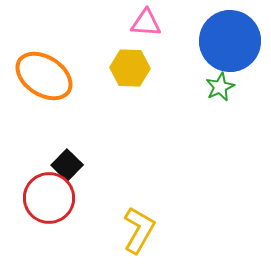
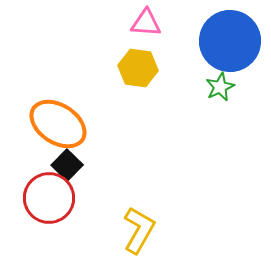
yellow hexagon: moved 8 px right; rotated 6 degrees clockwise
orange ellipse: moved 14 px right, 48 px down
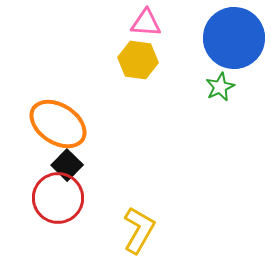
blue circle: moved 4 px right, 3 px up
yellow hexagon: moved 8 px up
red circle: moved 9 px right
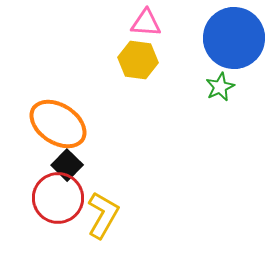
yellow L-shape: moved 36 px left, 15 px up
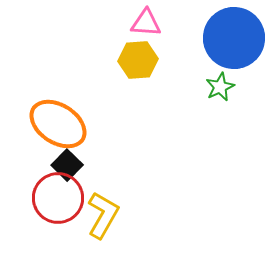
yellow hexagon: rotated 12 degrees counterclockwise
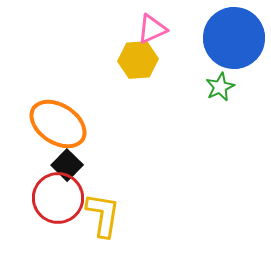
pink triangle: moved 6 px right, 6 px down; rotated 28 degrees counterclockwise
yellow L-shape: rotated 21 degrees counterclockwise
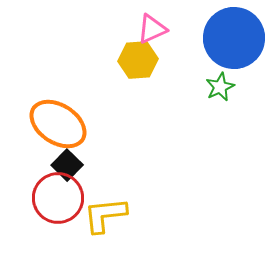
yellow L-shape: moved 2 px right; rotated 105 degrees counterclockwise
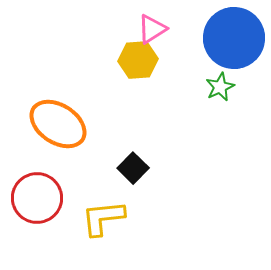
pink triangle: rotated 8 degrees counterclockwise
black square: moved 66 px right, 3 px down
red circle: moved 21 px left
yellow L-shape: moved 2 px left, 3 px down
